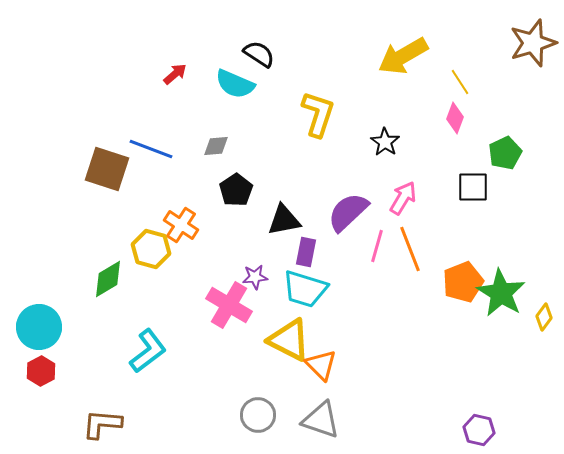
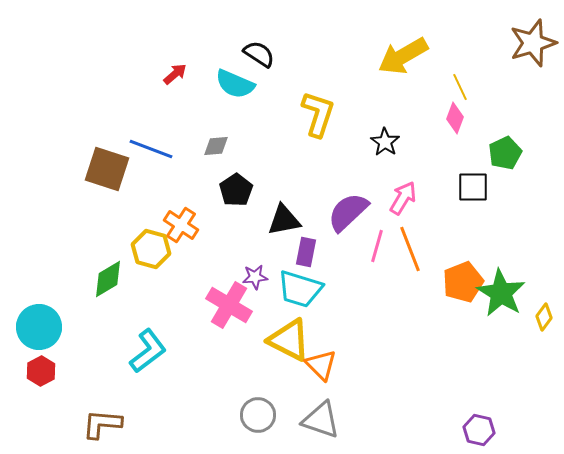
yellow line: moved 5 px down; rotated 8 degrees clockwise
cyan trapezoid: moved 5 px left
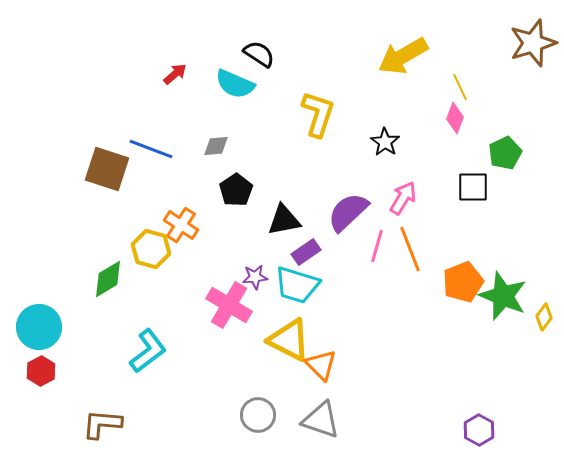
purple rectangle: rotated 44 degrees clockwise
cyan trapezoid: moved 3 px left, 4 px up
green star: moved 2 px right, 3 px down; rotated 9 degrees counterclockwise
purple hexagon: rotated 16 degrees clockwise
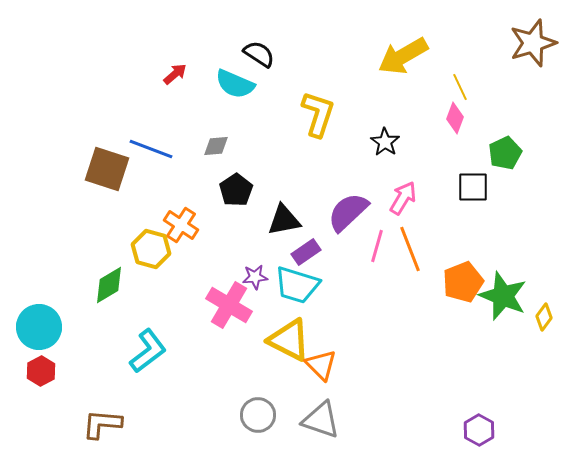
green diamond: moved 1 px right, 6 px down
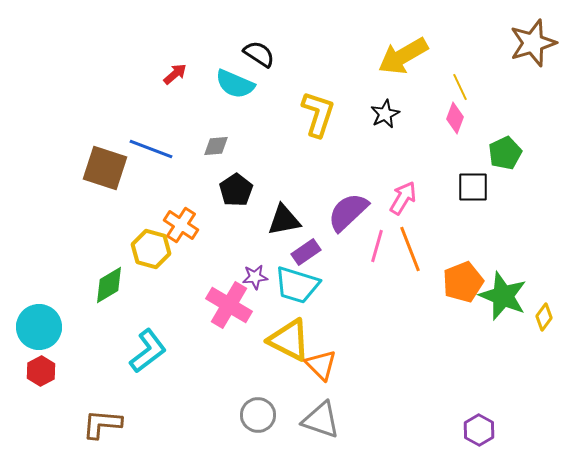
black star: moved 28 px up; rotated 12 degrees clockwise
brown square: moved 2 px left, 1 px up
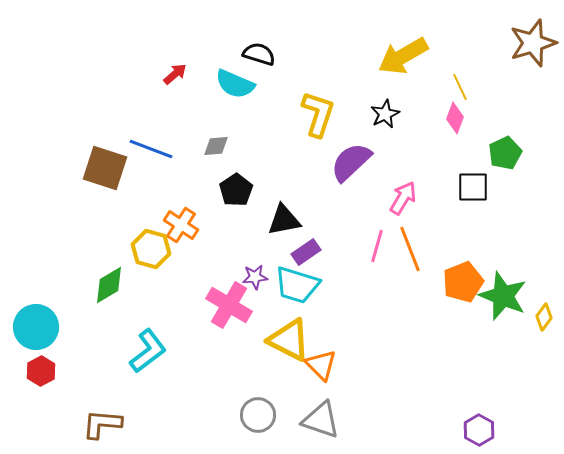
black semicircle: rotated 16 degrees counterclockwise
purple semicircle: moved 3 px right, 50 px up
cyan circle: moved 3 px left
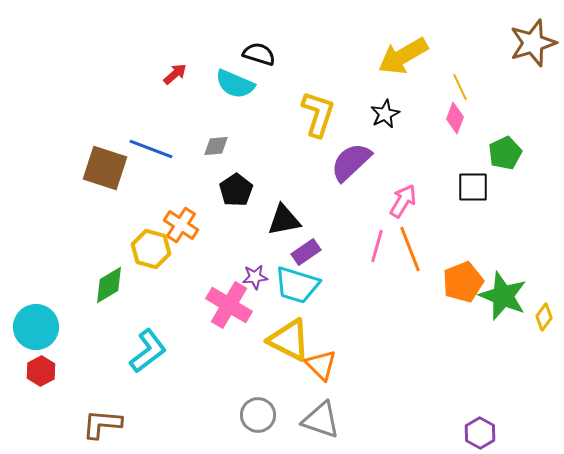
pink arrow: moved 3 px down
purple hexagon: moved 1 px right, 3 px down
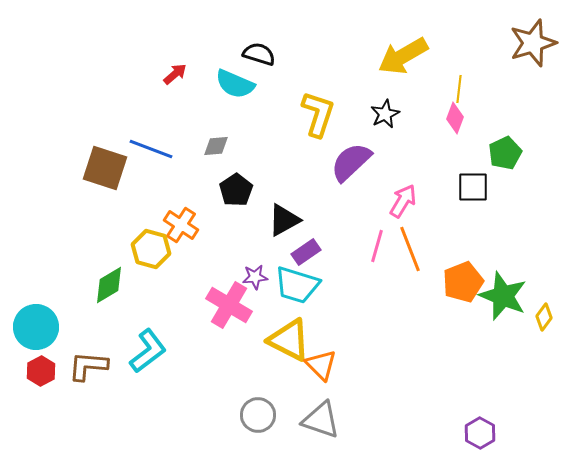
yellow line: moved 1 px left, 2 px down; rotated 32 degrees clockwise
black triangle: rotated 18 degrees counterclockwise
brown L-shape: moved 14 px left, 58 px up
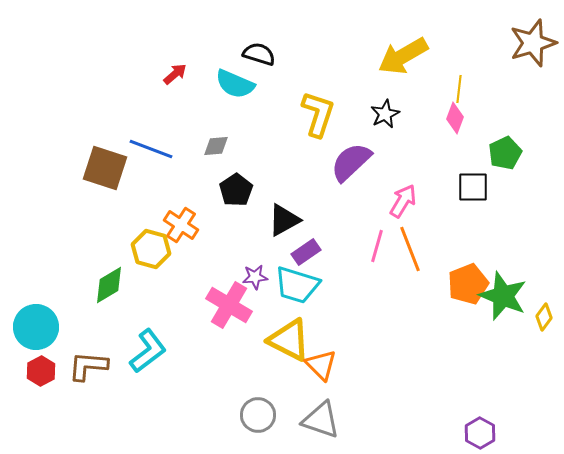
orange pentagon: moved 5 px right, 2 px down
